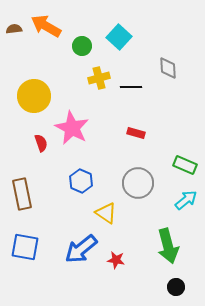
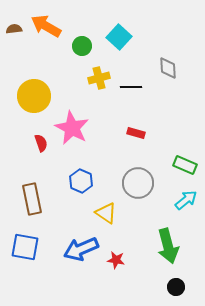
brown rectangle: moved 10 px right, 5 px down
blue arrow: rotated 16 degrees clockwise
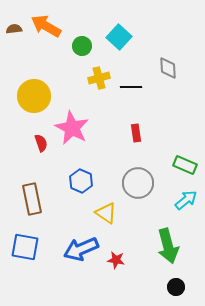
red rectangle: rotated 66 degrees clockwise
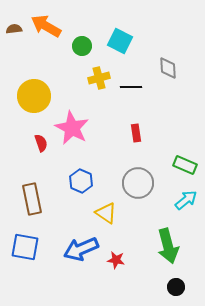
cyan square: moved 1 px right, 4 px down; rotated 15 degrees counterclockwise
